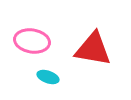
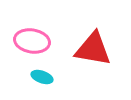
cyan ellipse: moved 6 px left
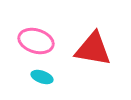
pink ellipse: moved 4 px right; rotated 8 degrees clockwise
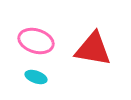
cyan ellipse: moved 6 px left
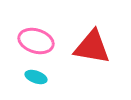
red triangle: moved 1 px left, 2 px up
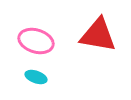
red triangle: moved 6 px right, 12 px up
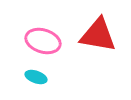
pink ellipse: moved 7 px right
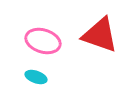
red triangle: moved 2 px right; rotated 9 degrees clockwise
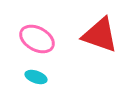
pink ellipse: moved 6 px left, 2 px up; rotated 12 degrees clockwise
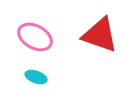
pink ellipse: moved 2 px left, 2 px up
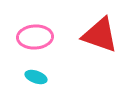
pink ellipse: rotated 32 degrees counterclockwise
